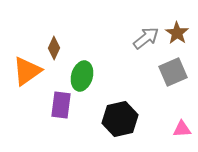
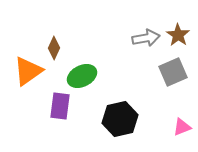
brown star: moved 1 px right, 2 px down
gray arrow: rotated 28 degrees clockwise
orange triangle: moved 1 px right
green ellipse: rotated 48 degrees clockwise
purple rectangle: moved 1 px left, 1 px down
pink triangle: moved 2 px up; rotated 18 degrees counterclockwise
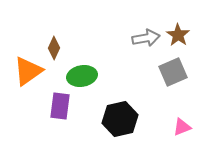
green ellipse: rotated 16 degrees clockwise
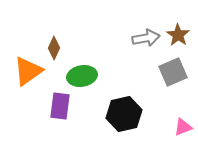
black hexagon: moved 4 px right, 5 px up
pink triangle: moved 1 px right
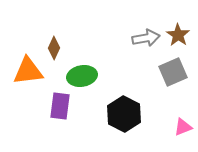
orange triangle: rotated 28 degrees clockwise
black hexagon: rotated 20 degrees counterclockwise
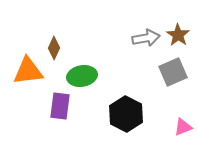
black hexagon: moved 2 px right
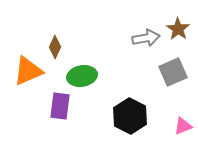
brown star: moved 6 px up
brown diamond: moved 1 px right, 1 px up
orange triangle: rotated 16 degrees counterclockwise
black hexagon: moved 4 px right, 2 px down
pink triangle: moved 1 px up
